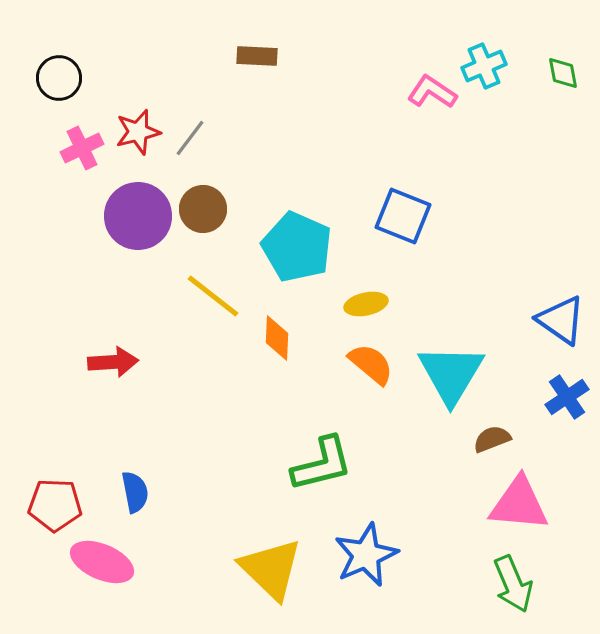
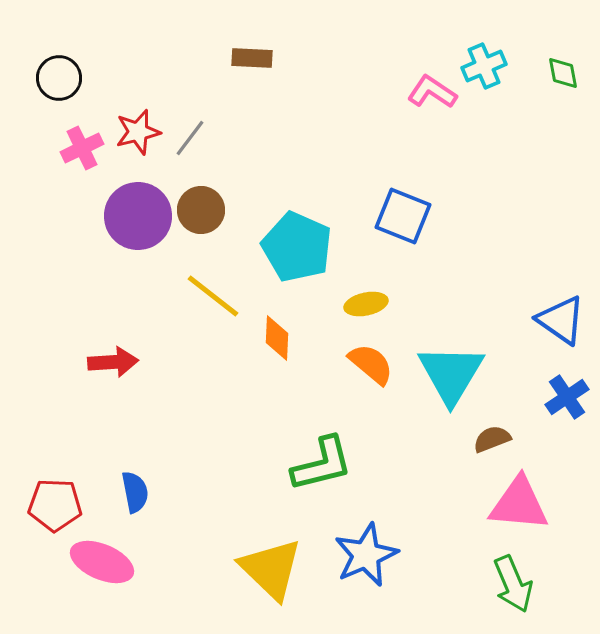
brown rectangle: moved 5 px left, 2 px down
brown circle: moved 2 px left, 1 px down
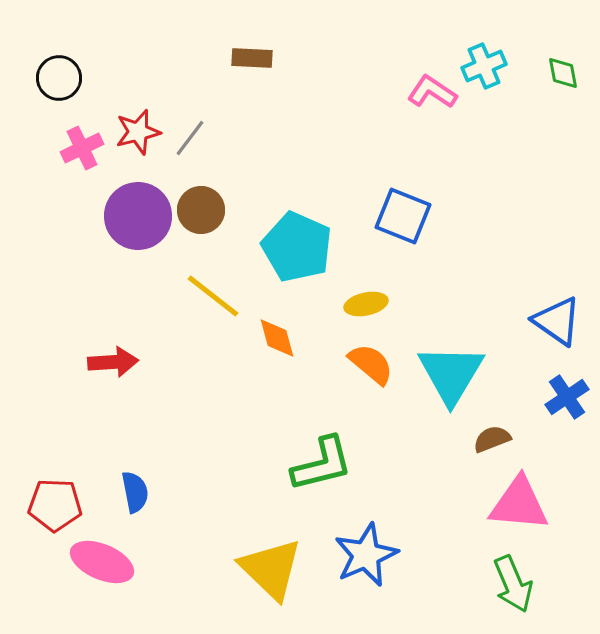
blue triangle: moved 4 px left, 1 px down
orange diamond: rotated 18 degrees counterclockwise
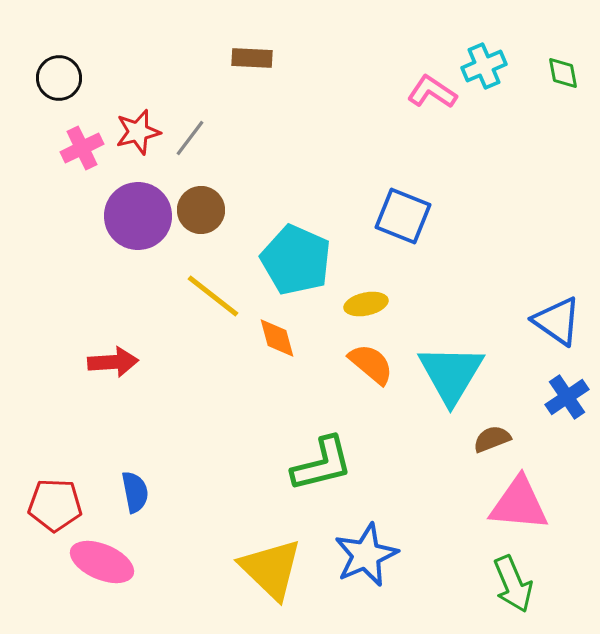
cyan pentagon: moved 1 px left, 13 px down
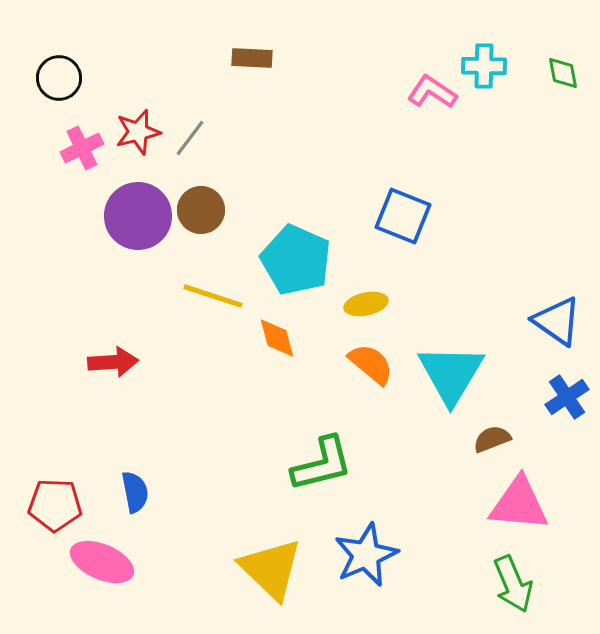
cyan cross: rotated 24 degrees clockwise
yellow line: rotated 20 degrees counterclockwise
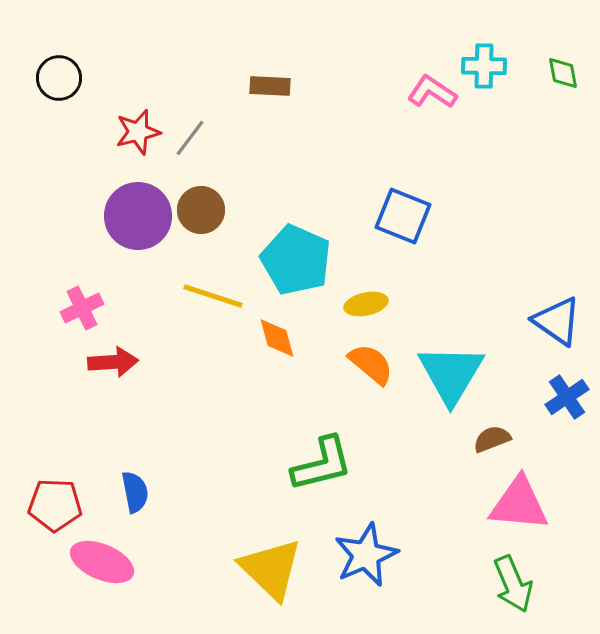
brown rectangle: moved 18 px right, 28 px down
pink cross: moved 160 px down
